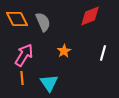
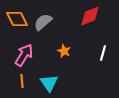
gray semicircle: rotated 108 degrees counterclockwise
orange star: rotated 16 degrees counterclockwise
orange line: moved 3 px down
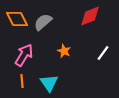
white line: rotated 21 degrees clockwise
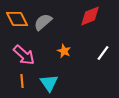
pink arrow: rotated 100 degrees clockwise
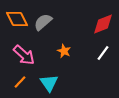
red diamond: moved 13 px right, 8 px down
orange line: moved 2 px left, 1 px down; rotated 48 degrees clockwise
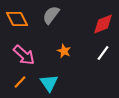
gray semicircle: moved 8 px right, 7 px up; rotated 12 degrees counterclockwise
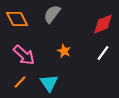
gray semicircle: moved 1 px right, 1 px up
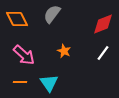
orange line: rotated 48 degrees clockwise
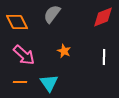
orange diamond: moved 3 px down
red diamond: moved 7 px up
white line: moved 1 px right, 4 px down; rotated 35 degrees counterclockwise
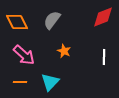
gray semicircle: moved 6 px down
cyan triangle: moved 1 px right, 1 px up; rotated 18 degrees clockwise
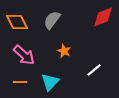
white line: moved 10 px left, 13 px down; rotated 49 degrees clockwise
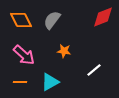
orange diamond: moved 4 px right, 2 px up
orange star: rotated 16 degrees counterclockwise
cyan triangle: rotated 18 degrees clockwise
